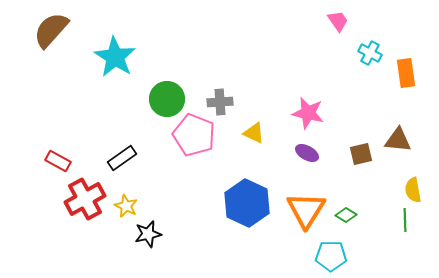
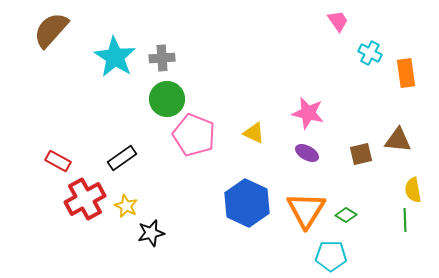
gray cross: moved 58 px left, 44 px up
black star: moved 3 px right, 1 px up
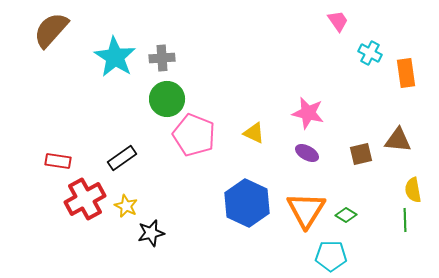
red rectangle: rotated 20 degrees counterclockwise
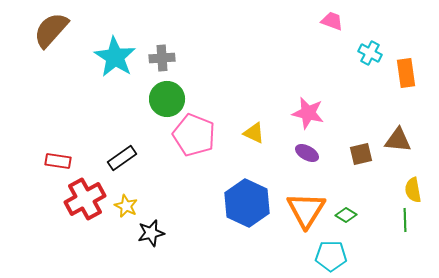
pink trapezoid: moved 6 px left; rotated 35 degrees counterclockwise
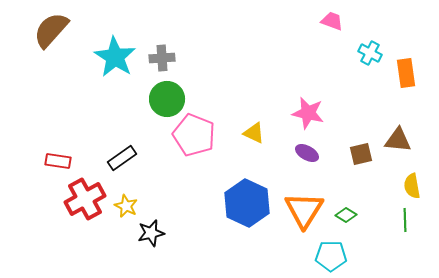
yellow semicircle: moved 1 px left, 4 px up
orange triangle: moved 2 px left
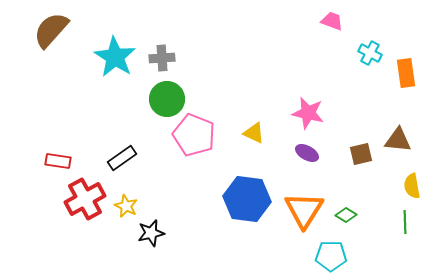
blue hexagon: moved 4 px up; rotated 18 degrees counterclockwise
green line: moved 2 px down
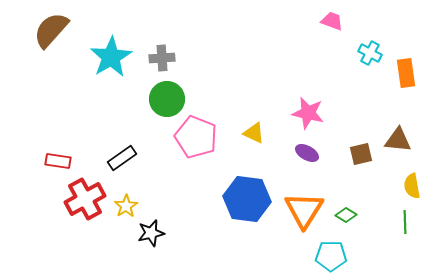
cyan star: moved 4 px left; rotated 9 degrees clockwise
pink pentagon: moved 2 px right, 2 px down
yellow star: rotated 15 degrees clockwise
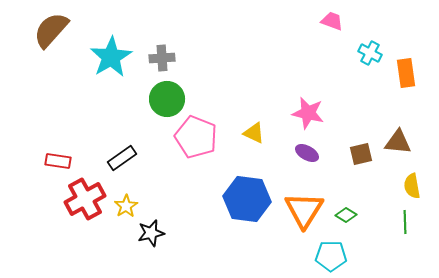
brown triangle: moved 2 px down
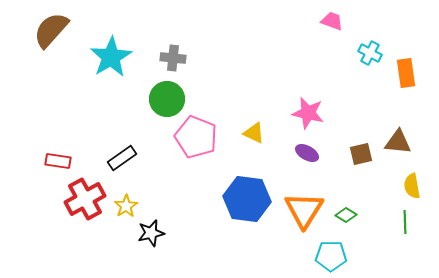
gray cross: moved 11 px right; rotated 10 degrees clockwise
